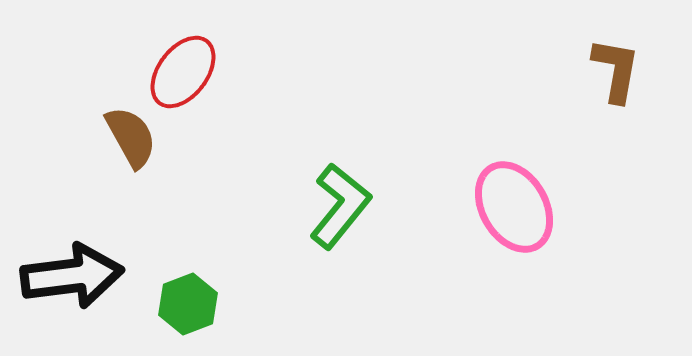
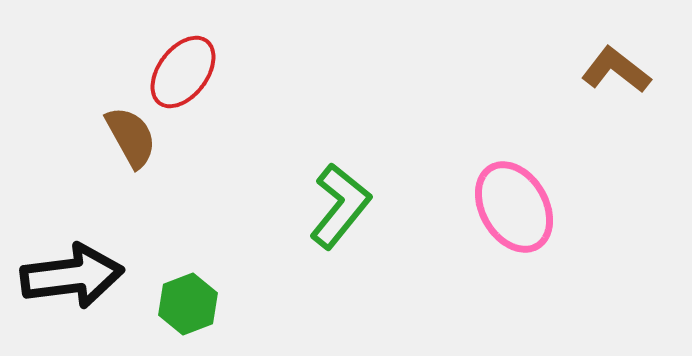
brown L-shape: rotated 62 degrees counterclockwise
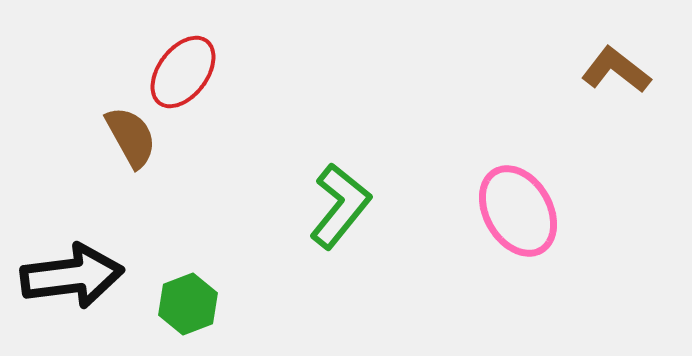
pink ellipse: moved 4 px right, 4 px down
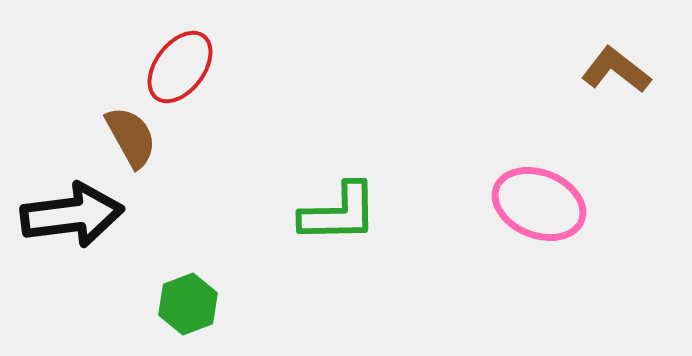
red ellipse: moved 3 px left, 5 px up
green L-shape: moved 1 px left, 7 px down; rotated 50 degrees clockwise
pink ellipse: moved 21 px right, 7 px up; rotated 38 degrees counterclockwise
black arrow: moved 61 px up
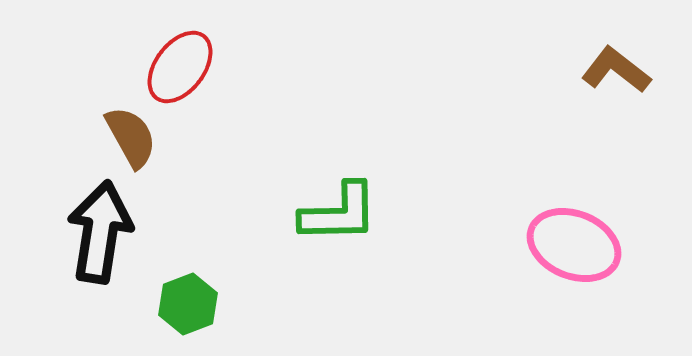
pink ellipse: moved 35 px right, 41 px down
black arrow: moved 28 px right, 17 px down; rotated 74 degrees counterclockwise
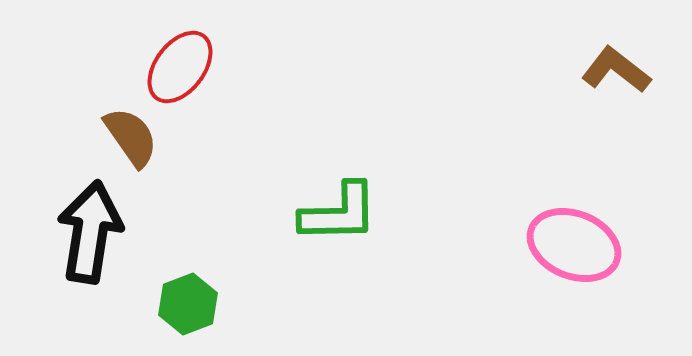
brown semicircle: rotated 6 degrees counterclockwise
black arrow: moved 10 px left
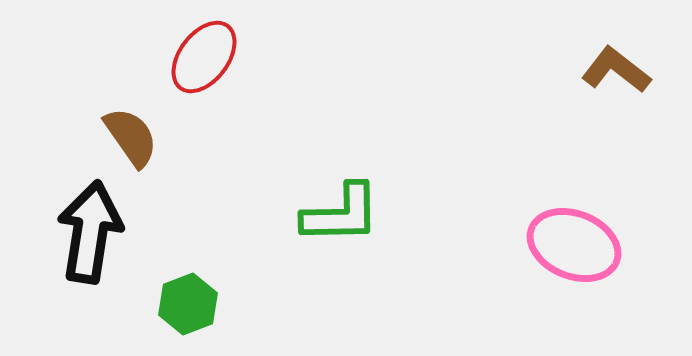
red ellipse: moved 24 px right, 10 px up
green L-shape: moved 2 px right, 1 px down
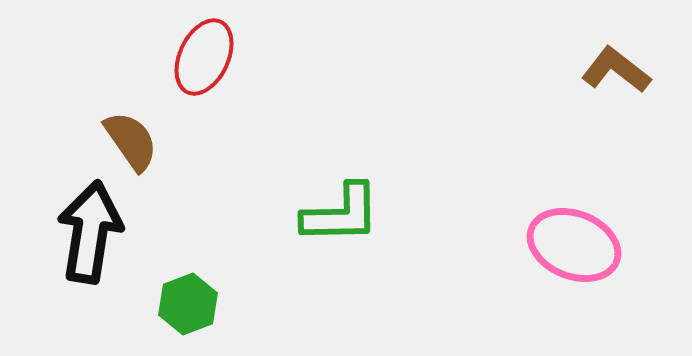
red ellipse: rotated 12 degrees counterclockwise
brown semicircle: moved 4 px down
